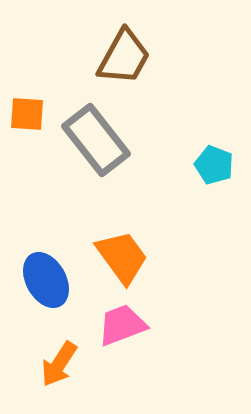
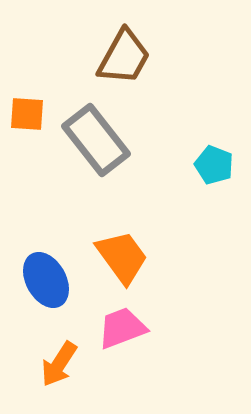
pink trapezoid: moved 3 px down
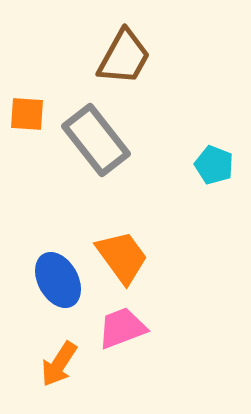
blue ellipse: moved 12 px right
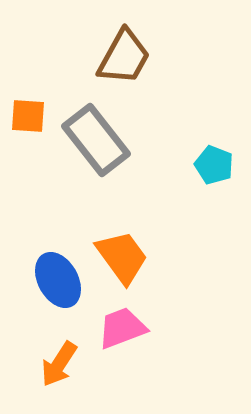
orange square: moved 1 px right, 2 px down
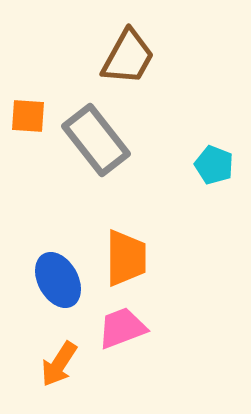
brown trapezoid: moved 4 px right
orange trapezoid: moved 4 px right, 1 px down; rotated 36 degrees clockwise
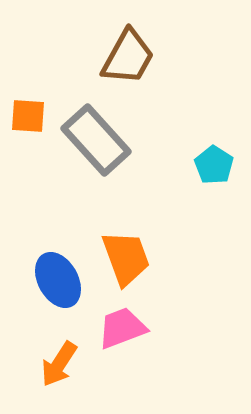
gray rectangle: rotated 4 degrees counterclockwise
cyan pentagon: rotated 12 degrees clockwise
orange trapezoid: rotated 20 degrees counterclockwise
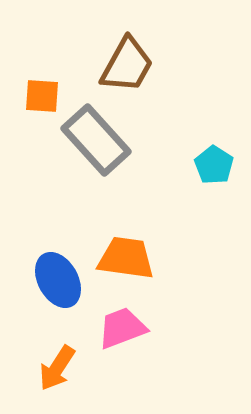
brown trapezoid: moved 1 px left, 8 px down
orange square: moved 14 px right, 20 px up
orange trapezoid: rotated 62 degrees counterclockwise
orange arrow: moved 2 px left, 4 px down
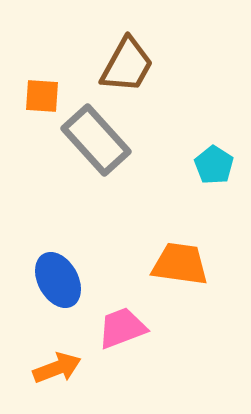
orange trapezoid: moved 54 px right, 6 px down
orange arrow: rotated 144 degrees counterclockwise
